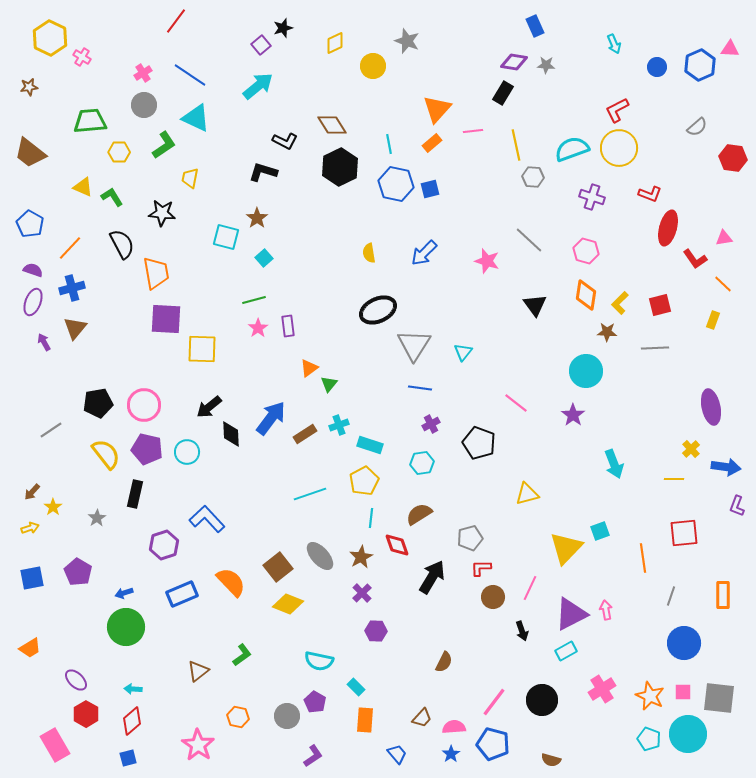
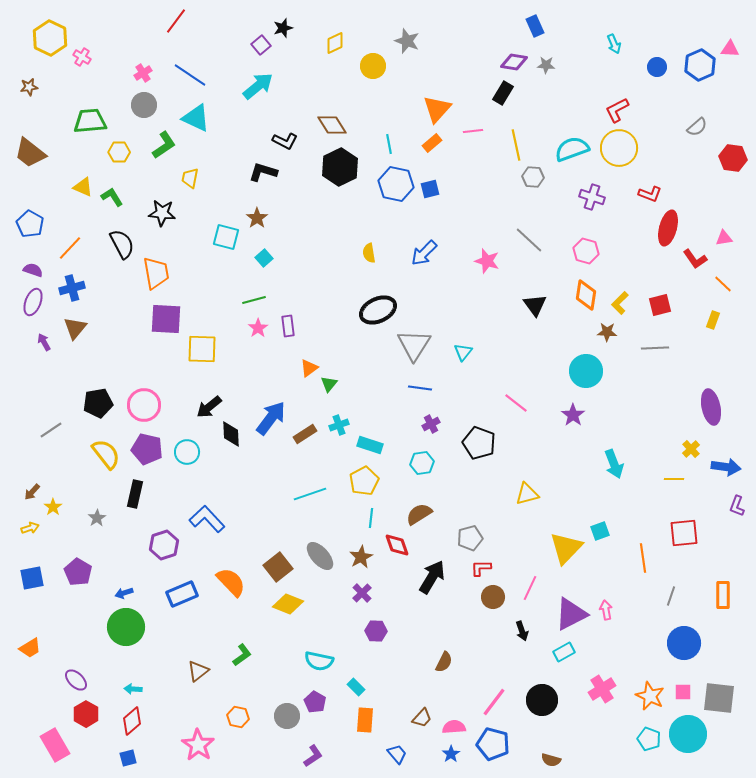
cyan rectangle at (566, 651): moved 2 px left, 1 px down
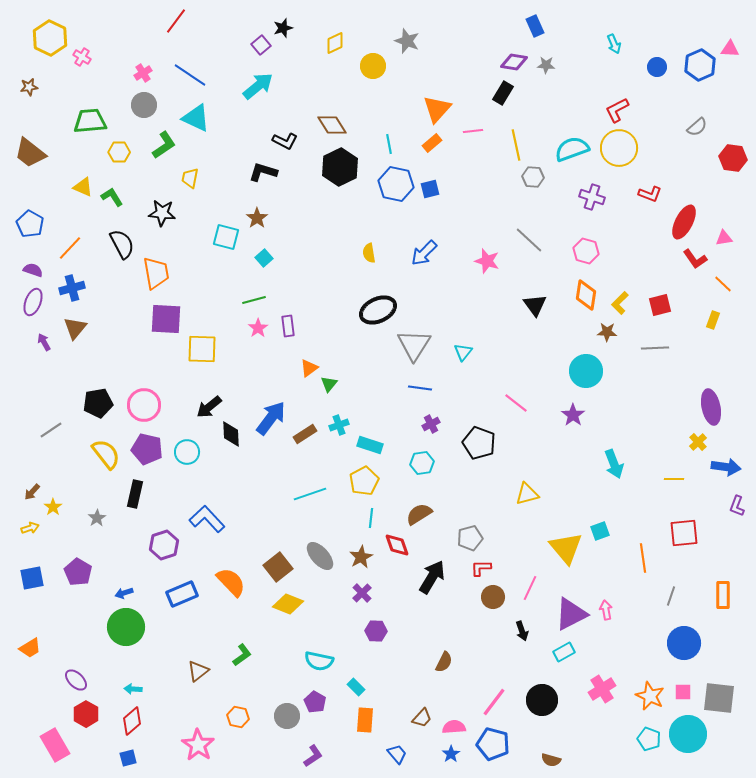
red ellipse at (668, 228): moved 16 px right, 6 px up; rotated 12 degrees clockwise
yellow cross at (691, 449): moved 7 px right, 7 px up
yellow triangle at (566, 548): rotated 24 degrees counterclockwise
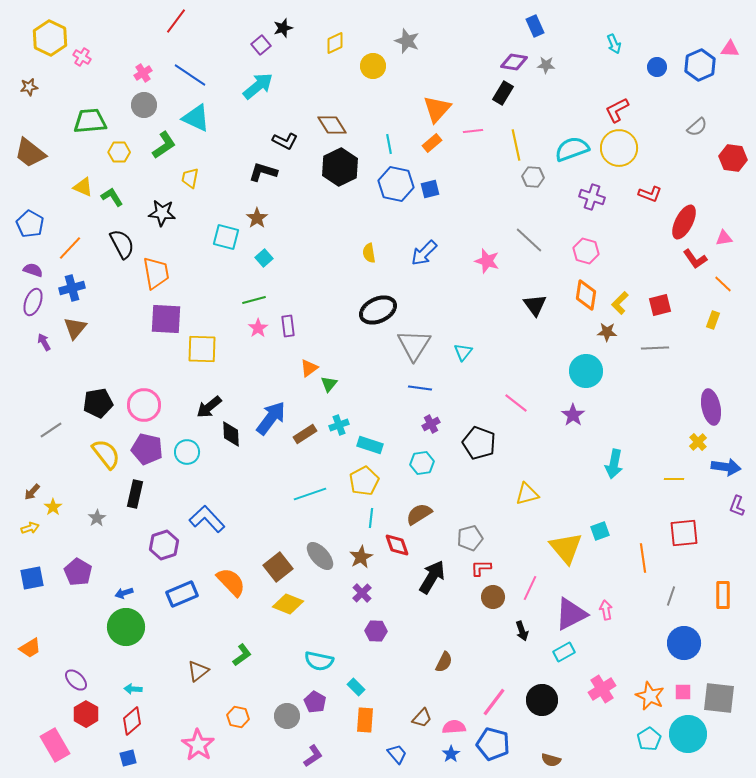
cyan arrow at (614, 464): rotated 32 degrees clockwise
cyan pentagon at (649, 739): rotated 20 degrees clockwise
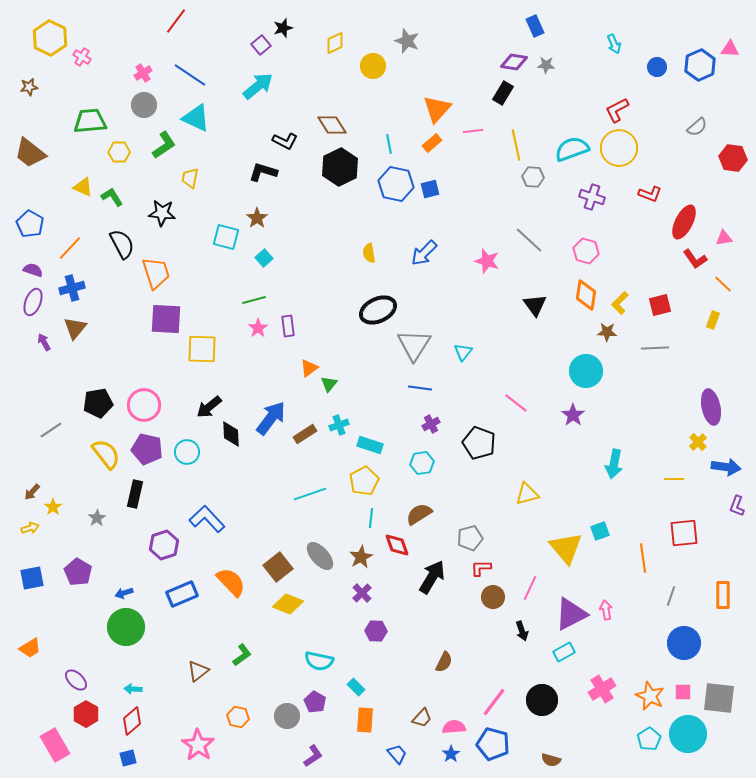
orange trapezoid at (156, 273): rotated 8 degrees counterclockwise
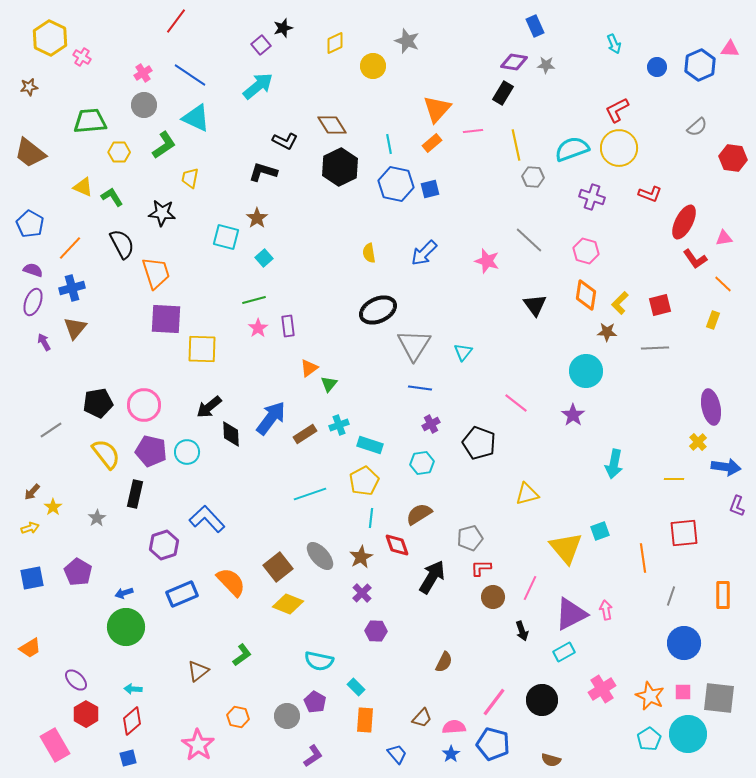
purple pentagon at (147, 449): moved 4 px right, 2 px down
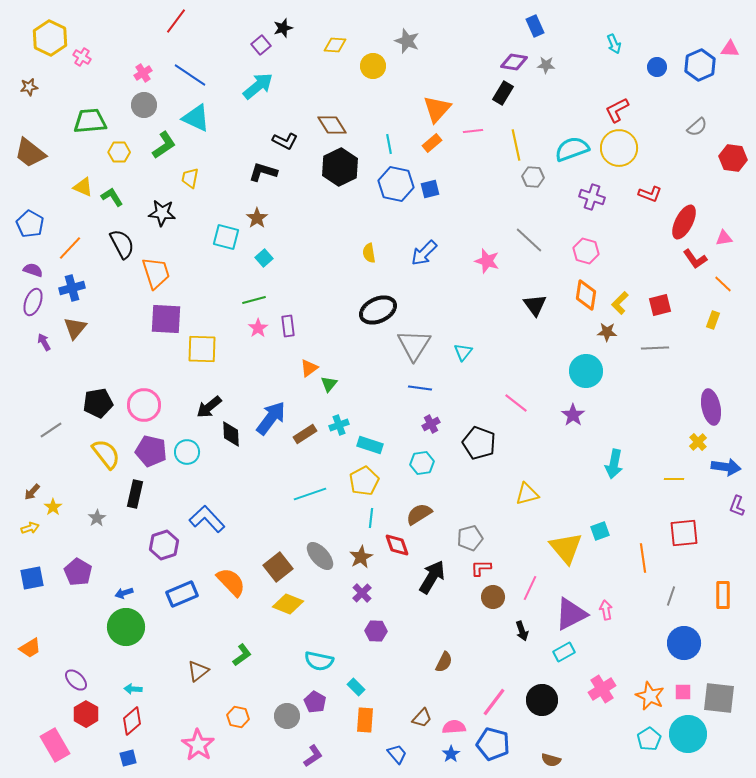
yellow diamond at (335, 43): moved 2 px down; rotated 30 degrees clockwise
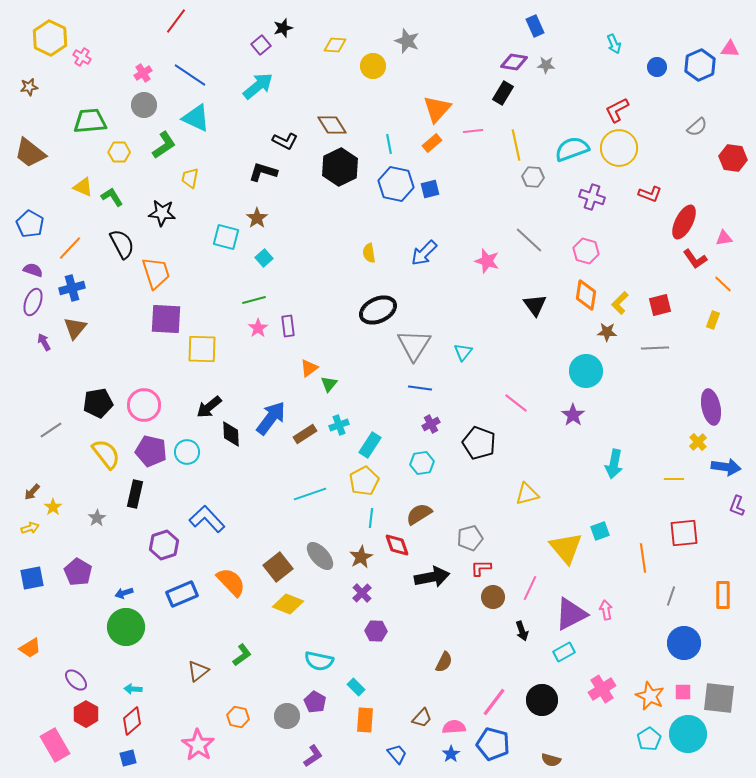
cyan rectangle at (370, 445): rotated 75 degrees counterclockwise
black arrow at (432, 577): rotated 48 degrees clockwise
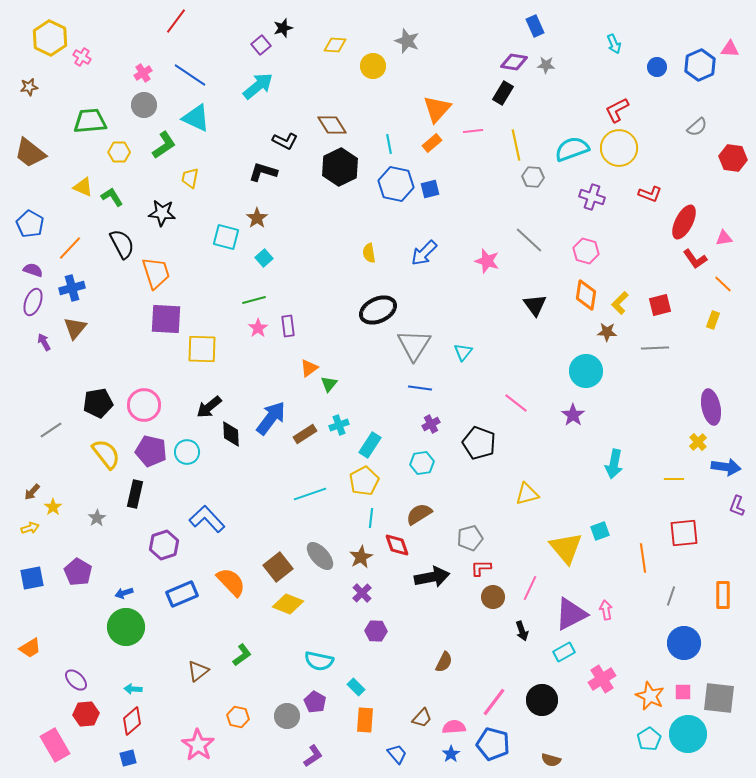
pink cross at (602, 689): moved 10 px up
red hexagon at (86, 714): rotated 25 degrees clockwise
